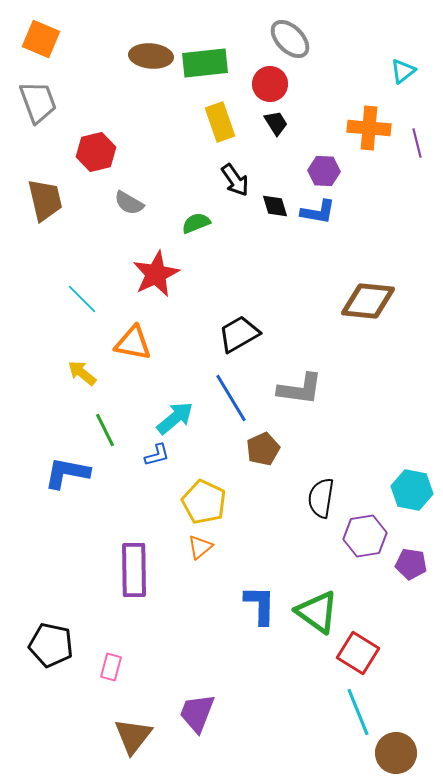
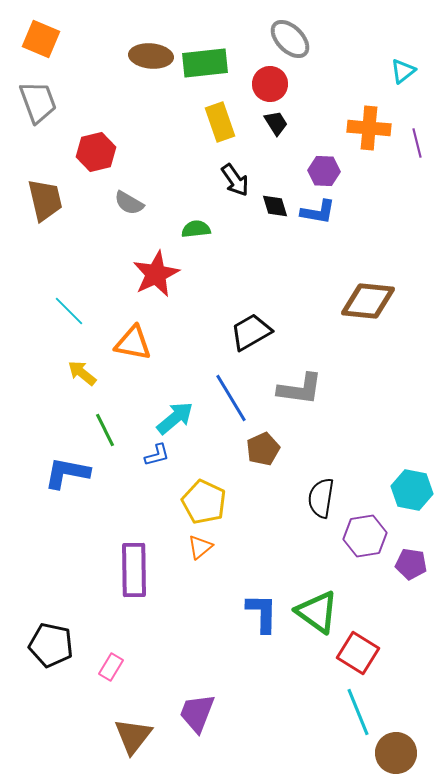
green semicircle at (196, 223): moved 6 px down; rotated 16 degrees clockwise
cyan line at (82, 299): moved 13 px left, 12 px down
black trapezoid at (239, 334): moved 12 px right, 2 px up
blue L-shape at (260, 605): moved 2 px right, 8 px down
pink rectangle at (111, 667): rotated 16 degrees clockwise
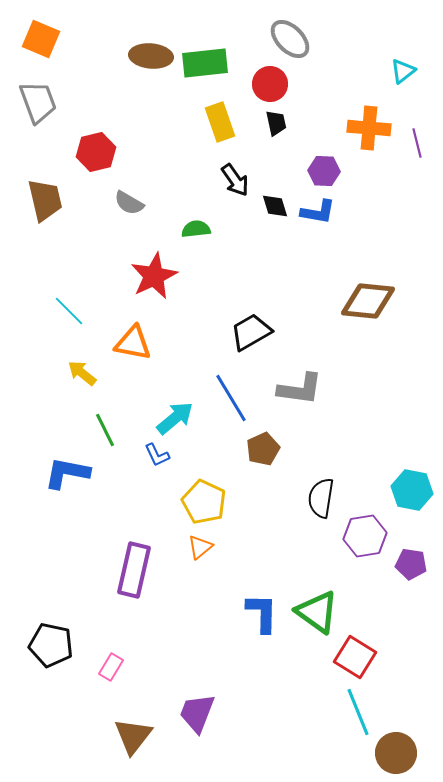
black trapezoid at (276, 123): rotated 20 degrees clockwise
red star at (156, 274): moved 2 px left, 2 px down
blue L-shape at (157, 455): rotated 80 degrees clockwise
purple rectangle at (134, 570): rotated 14 degrees clockwise
red square at (358, 653): moved 3 px left, 4 px down
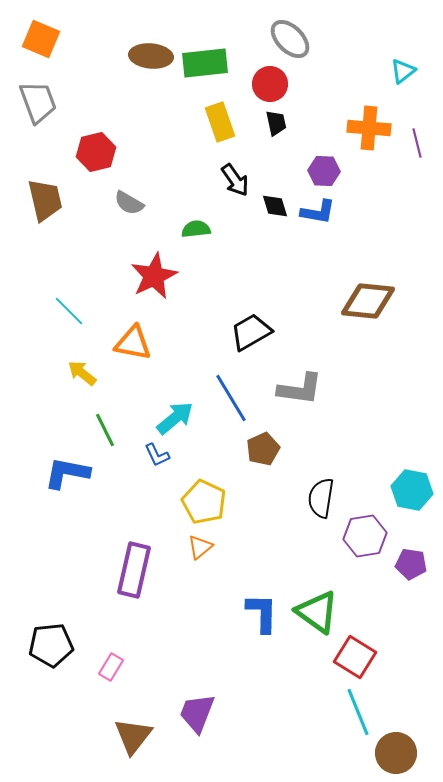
black pentagon at (51, 645): rotated 18 degrees counterclockwise
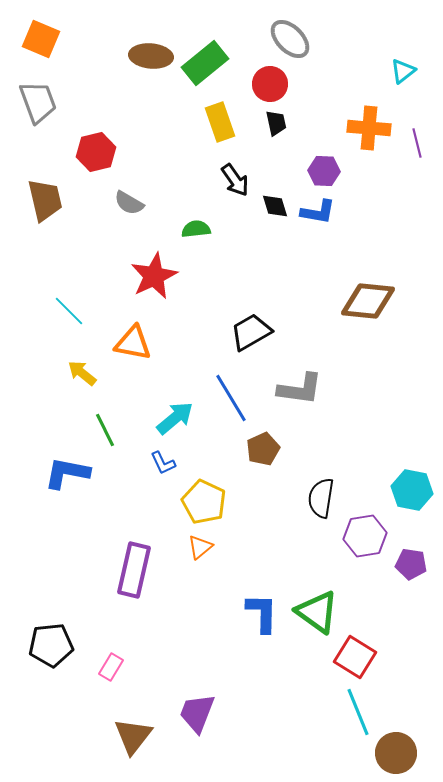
green rectangle at (205, 63): rotated 33 degrees counterclockwise
blue L-shape at (157, 455): moved 6 px right, 8 px down
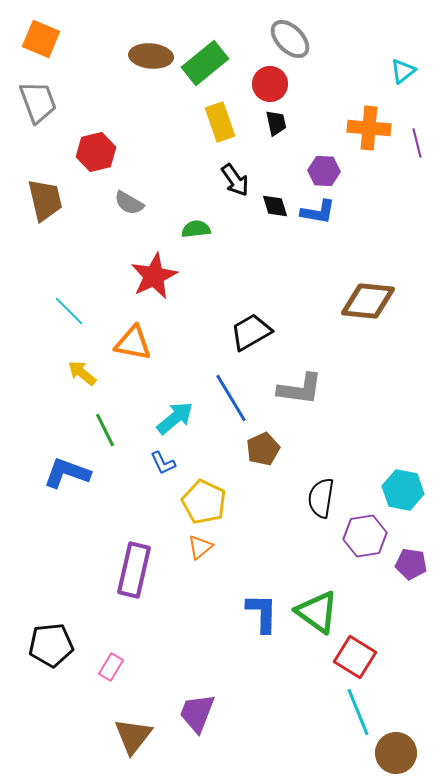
blue L-shape at (67, 473): rotated 9 degrees clockwise
cyan hexagon at (412, 490): moved 9 px left
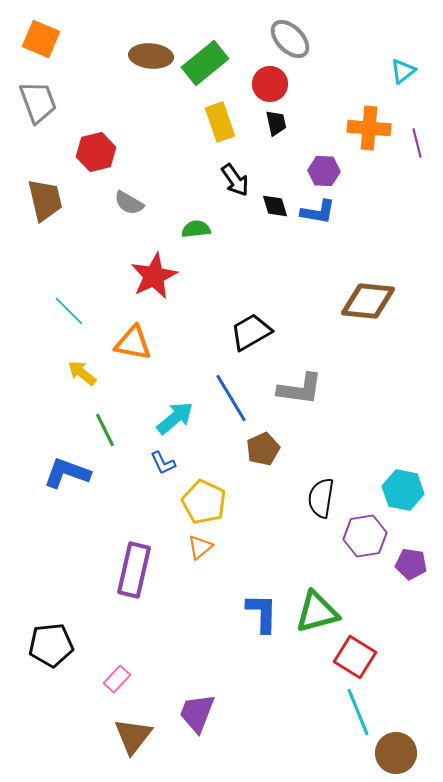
green triangle at (317, 612): rotated 51 degrees counterclockwise
pink rectangle at (111, 667): moved 6 px right, 12 px down; rotated 12 degrees clockwise
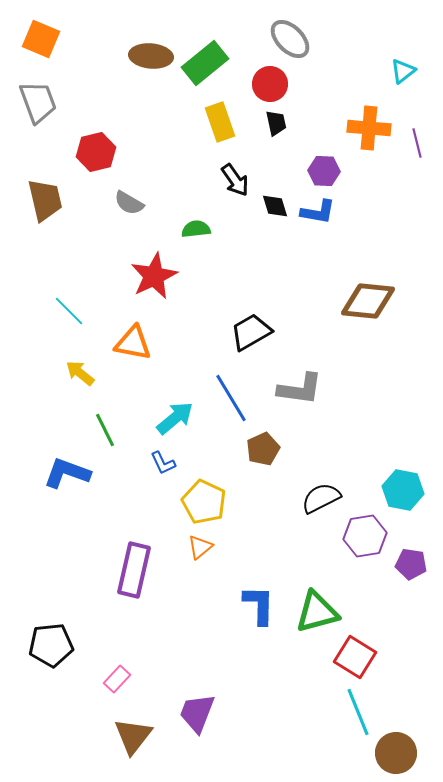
yellow arrow at (82, 373): moved 2 px left
black semicircle at (321, 498): rotated 54 degrees clockwise
blue L-shape at (262, 613): moved 3 px left, 8 px up
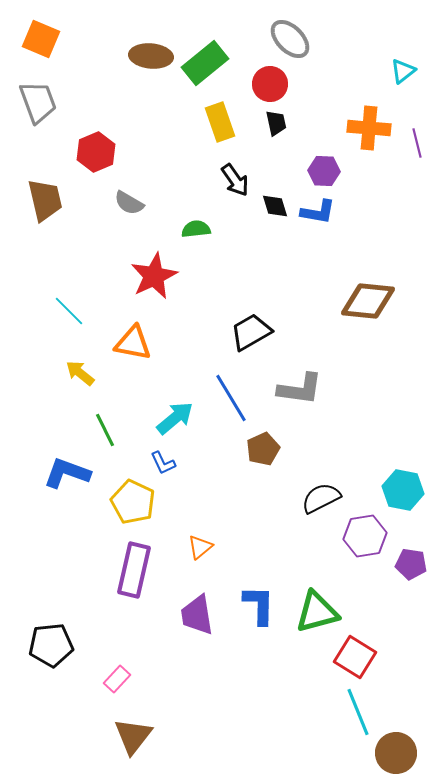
red hexagon at (96, 152): rotated 9 degrees counterclockwise
yellow pentagon at (204, 502): moved 71 px left
purple trapezoid at (197, 713): moved 98 px up; rotated 30 degrees counterclockwise
